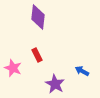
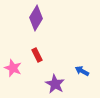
purple diamond: moved 2 px left, 1 px down; rotated 25 degrees clockwise
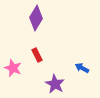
blue arrow: moved 3 px up
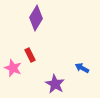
red rectangle: moved 7 px left
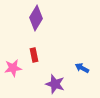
red rectangle: moved 4 px right; rotated 16 degrees clockwise
pink star: rotated 30 degrees counterclockwise
purple star: rotated 12 degrees counterclockwise
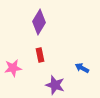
purple diamond: moved 3 px right, 4 px down
red rectangle: moved 6 px right
purple star: moved 1 px down
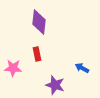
purple diamond: rotated 25 degrees counterclockwise
red rectangle: moved 3 px left, 1 px up
pink star: rotated 12 degrees clockwise
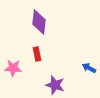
blue arrow: moved 7 px right
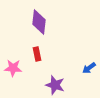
blue arrow: rotated 64 degrees counterclockwise
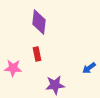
purple star: rotated 24 degrees counterclockwise
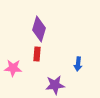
purple diamond: moved 7 px down; rotated 10 degrees clockwise
red rectangle: rotated 16 degrees clockwise
blue arrow: moved 11 px left, 4 px up; rotated 48 degrees counterclockwise
